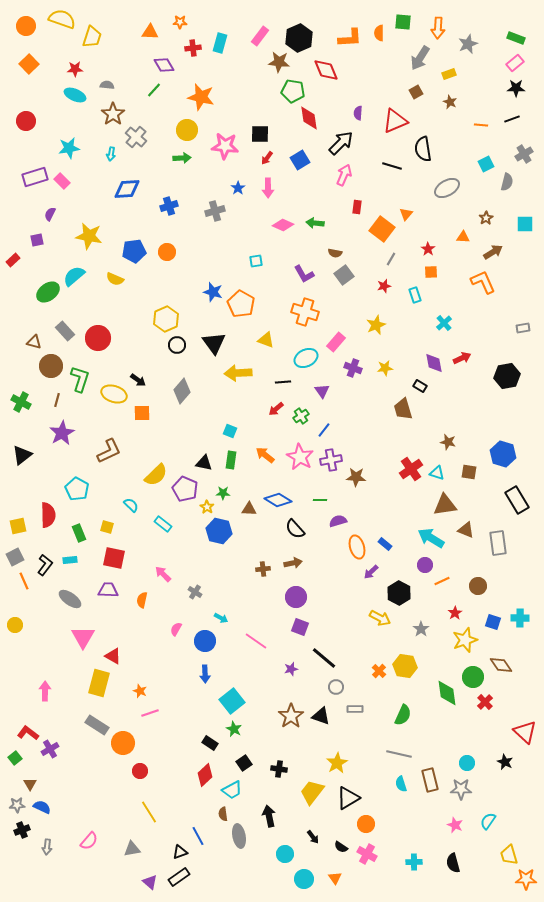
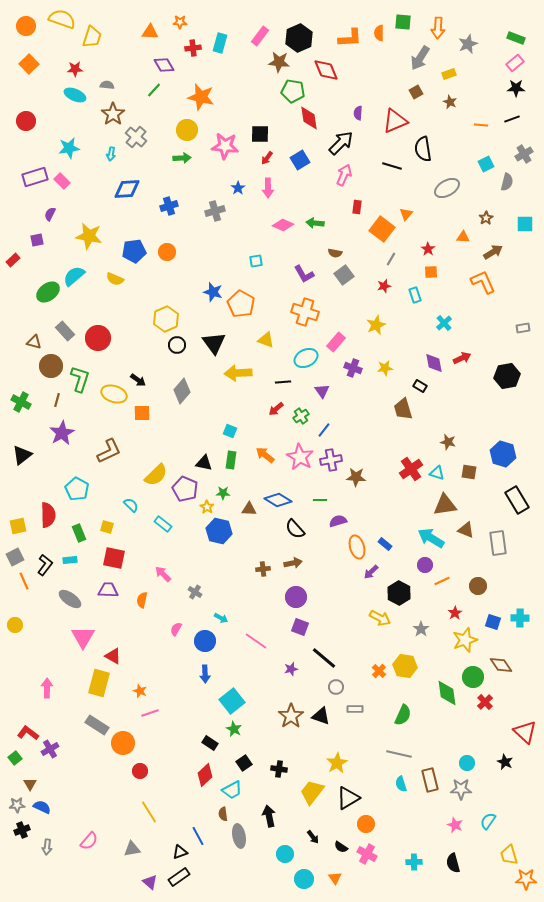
pink arrow at (45, 691): moved 2 px right, 3 px up
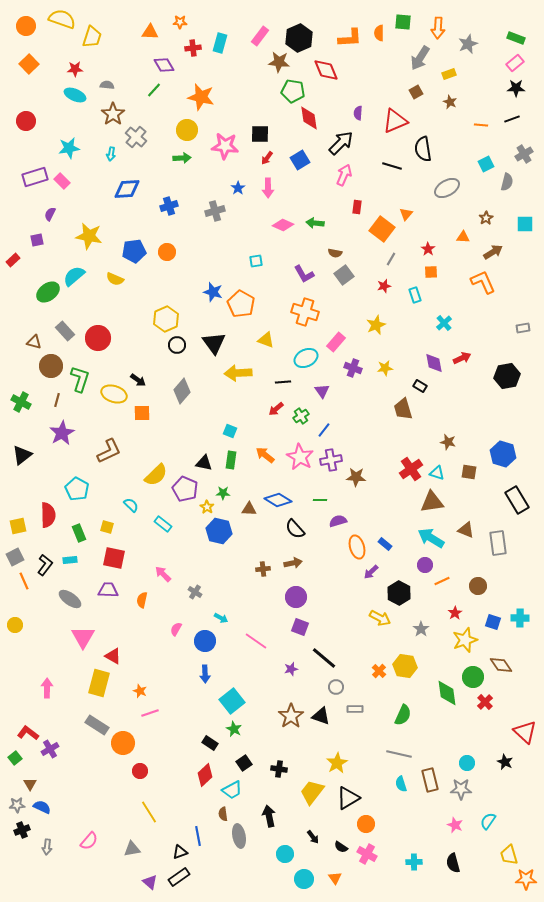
brown triangle at (445, 505): moved 13 px left, 3 px up
blue line at (198, 836): rotated 18 degrees clockwise
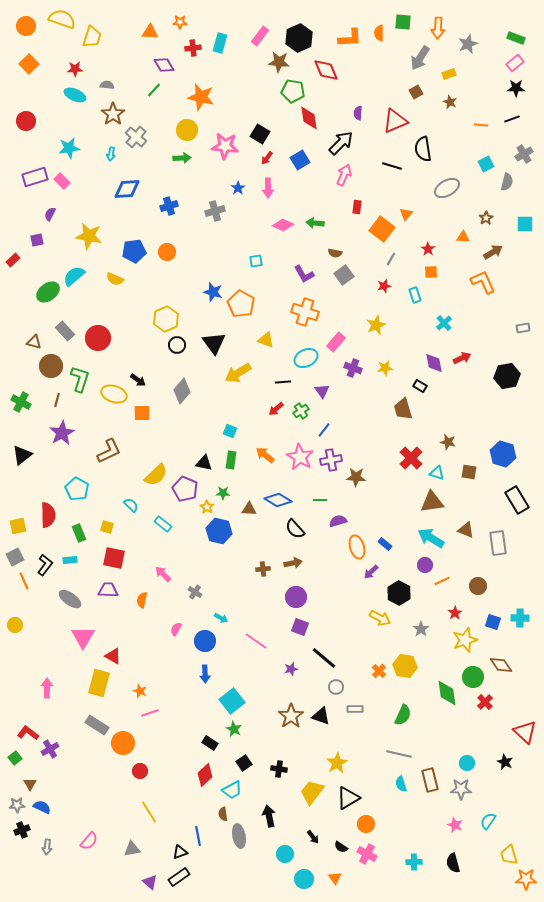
black square at (260, 134): rotated 30 degrees clockwise
yellow arrow at (238, 373): rotated 28 degrees counterclockwise
green cross at (301, 416): moved 5 px up
red cross at (411, 469): moved 11 px up; rotated 10 degrees counterclockwise
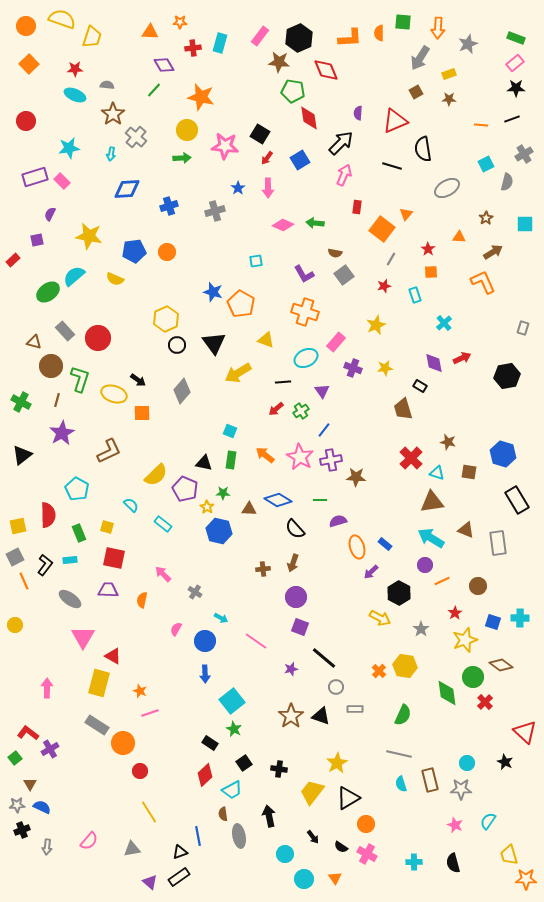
brown star at (450, 102): moved 1 px left, 3 px up; rotated 24 degrees counterclockwise
orange triangle at (463, 237): moved 4 px left
gray rectangle at (523, 328): rotated 64 degrees counterclockwise
brown arrow at (293, 563): rotated 120 degrees clockwise
brown diamond at (501, 665): rotated 20 degrees counterclockwise
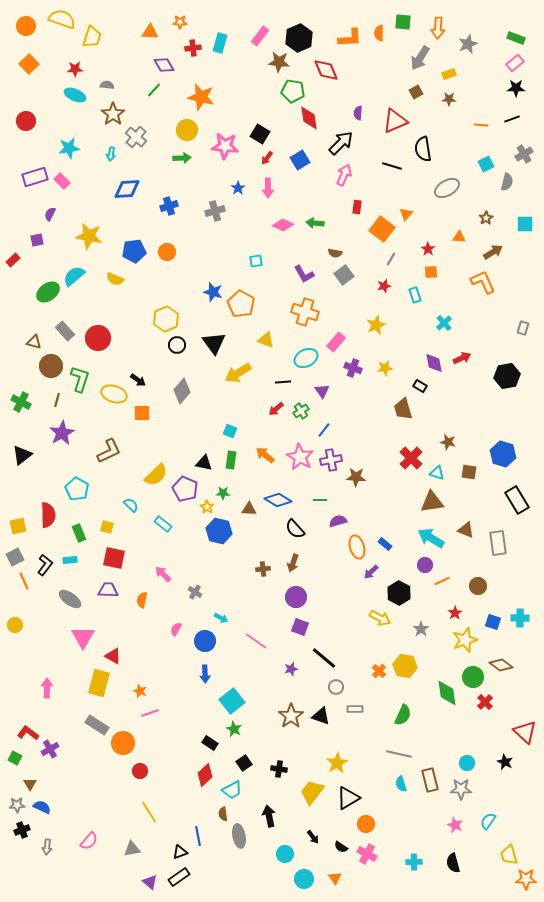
green square at (15, 758): rotated 24 degrees counterclockwise
